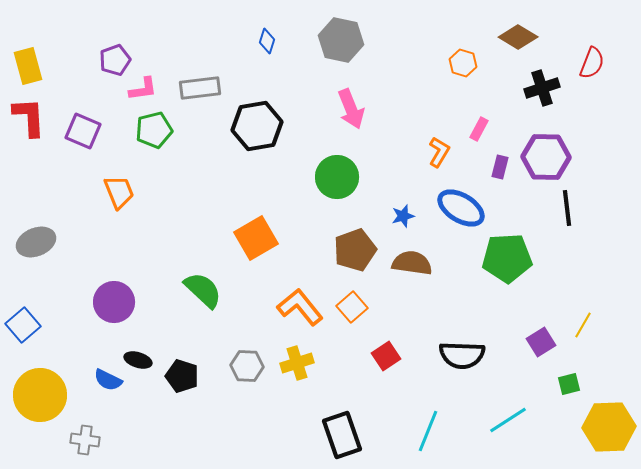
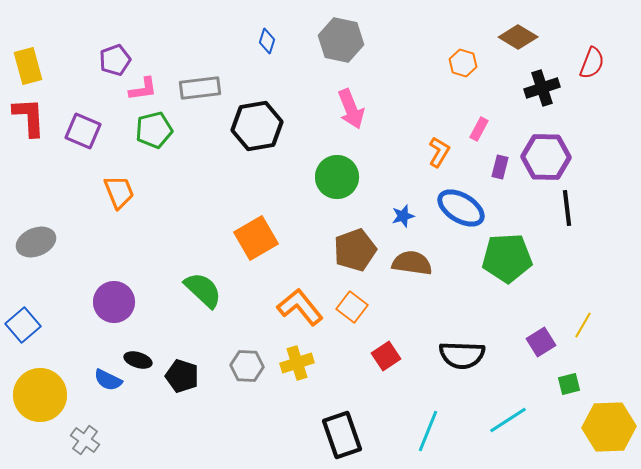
orange square at (352, 307): rotated 12 degrees counterclockwise
gray cross at (85, 440): rotated 28 degrees clockwise
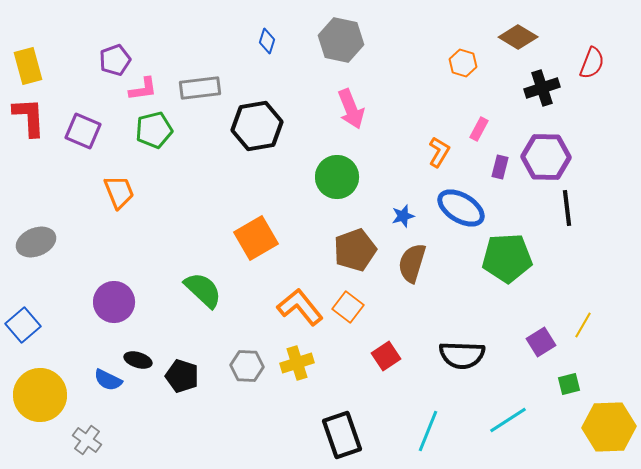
brown semicircle at (412, 263): rotated 81 degrees counterclockwise
orange square at (352, 307): moved 4 px left
gray cross at (85, 440): moved 2 px right
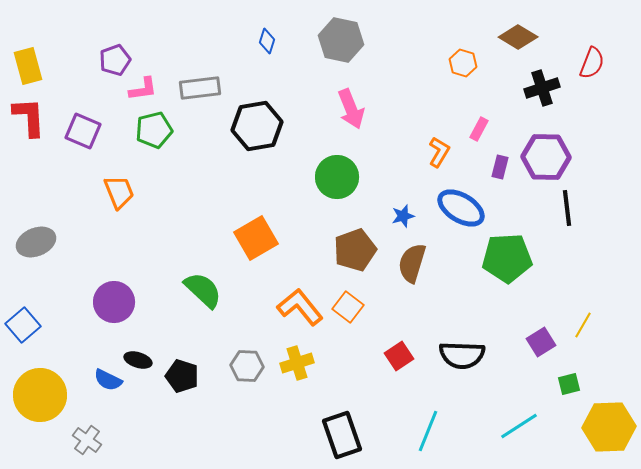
red square at (386, 356): moved 13 px right
cyan line at (508, 420): moved 11 px right, 6 px down
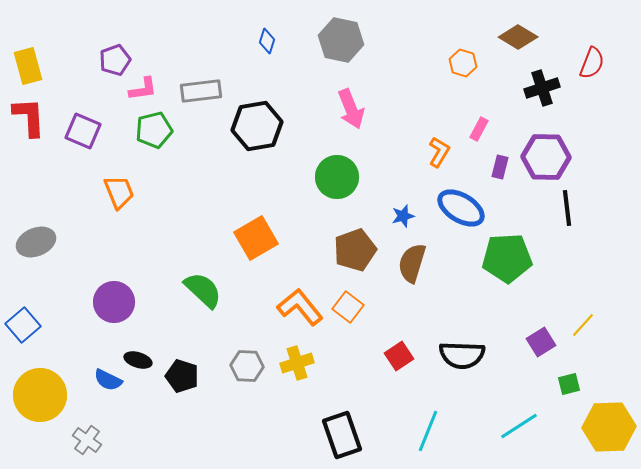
gray rectangle at (200, 88): moved 1 px right, 3 px down
yellow line at (583, 325): rotated 12 degrees clockwise
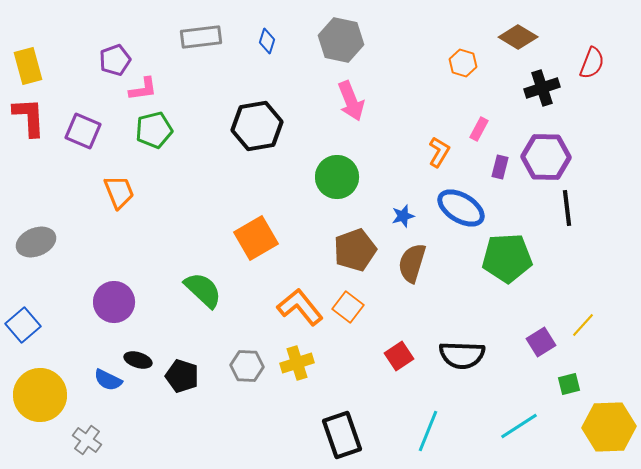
gray rectangle at (201, 91): moved 54 px up
pink arrow at (351, 109): moved 8 px up
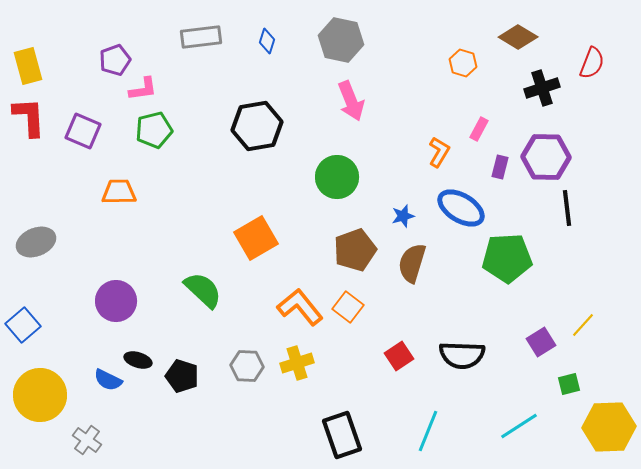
orange trapezoid at (119, 192): rotated 69 degrees counterclockwise
purple circle at (114, 302): moved 2 px right, 1 px up
